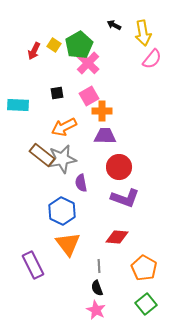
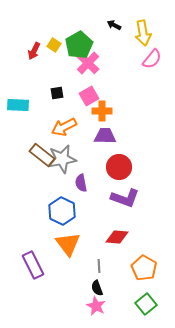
pink star: moved 4 px up
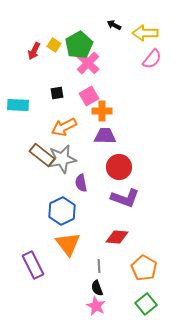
yellow arrow: moved 2 px right; rotated 100 degrees clockwise
blue hexagon: rotated 8 degrees clockwise
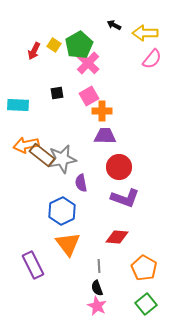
orange arrow: moved 38 px left, 18 px down; rotated 15 degrees clockwise
pink star: moved 1 px right
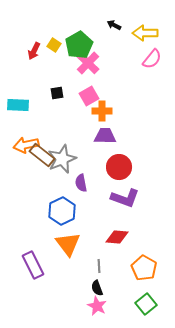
gray star: rotated 12 degrees counterclockwise
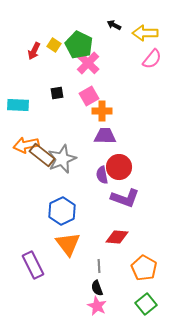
green pentagon: rotated 16 degrees counterclockwise
purple semicircle: moved 21 px right, 8 px up
